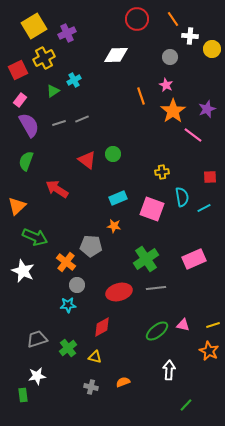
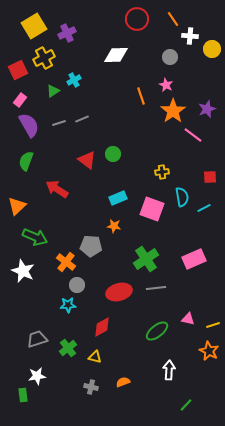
pink triangle at (183, 325): moved 5 px right, 6 px up
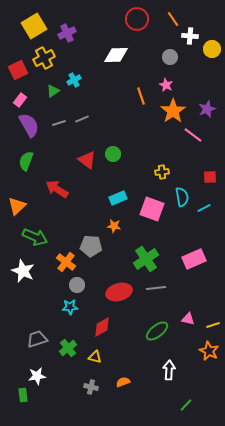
cyan star at (68, 305): moved 2 px right, 2 px down
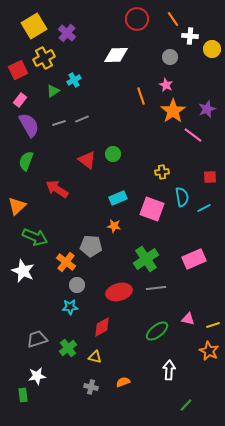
purple cross at (67, 33): rotated 24 degrees counterclockwise
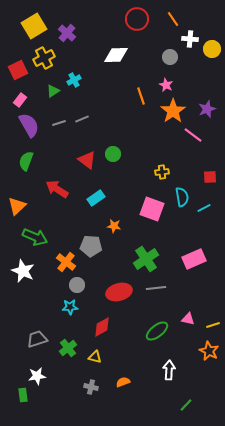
white cross at (190, 36): moved 3 px down
cyan rectangle at (118, 198): moved 22 px left; rotated 12 degrees counterclockwise
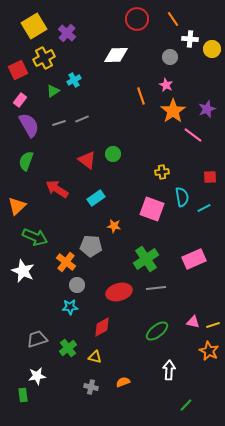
pink triangle at (188, 319): moved 5 px right, 3 px down
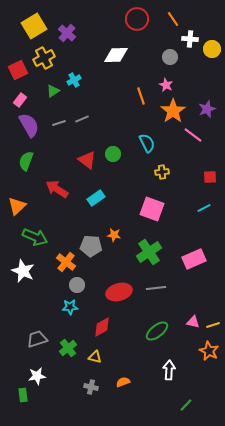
cyan semicircle at (182, 197): moved 35 px left, 54 px up; rotated 18 degrees counterclockwise
orange star at (114, 226): moved 9 px down
green cross at (146, 259): moved 3 px right, 7 px up
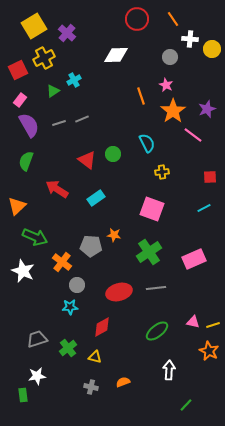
orange cross at (66, 262): moved 4 px left
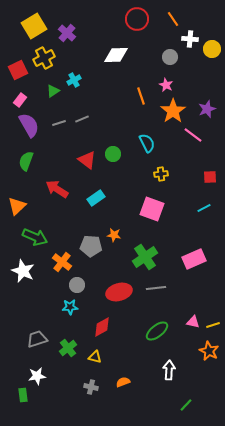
yellow cross at (162, 172): moved 1 px left, 2 px down
green cross at (149, 252): moved 4 px left, 5 px down
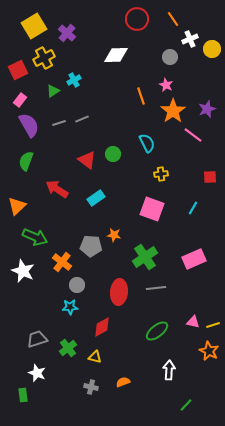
white cross at (190, 39): rotated 28 degrees counterclockwise
cyan line at (204, 208): moved 11 px left; rotated 32 degrees counterclockwise
red ellipse at (119, 292): rotated 70 degrees counterclockwise
white star at (37, 376): moved 3 px up; rotated 30 degrees clockwise
